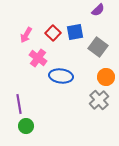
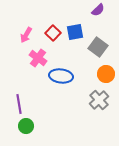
orange circle: moved 3 px up
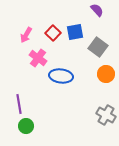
purple semicircle: moved 1 px left; rotated 88 degrees counterclockwise
gray cross: moved 7 px right, 15 px down; rotated 18 degrees counterclockwise
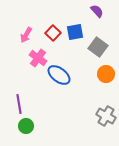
purple semicircle: moved 1 px down
blue ellipse: moved 2 px left, 1 px up; rotated 30 degrees clockwise
gray cross: moved 1 px down
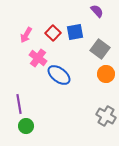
gray square: moved 2 px right, 2 px down
